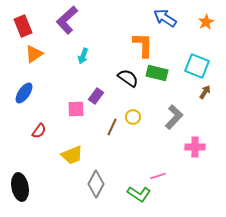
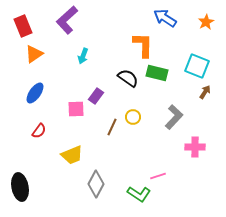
blue ellipse: moved 11 px right
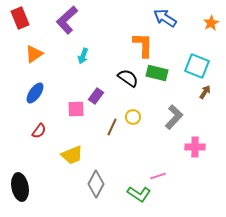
orange star: moved 5 px right, 1 px down
red rectangle: moved 3 px left, 8 px up
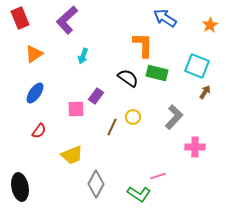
orange star: moved 1 px left, 2 px down
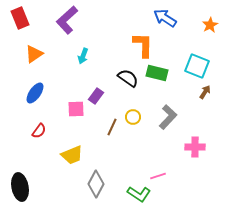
gray L-shape: moved 6 px left
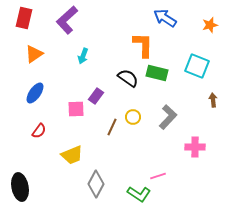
red rectangle: moved 4 px right; rotated 35 degrees clockwise
orange star: rotated 14 degrees clockwise
brown arrow: moved 8 px right, 8 px down; rotated 40 degrees counterclockwise
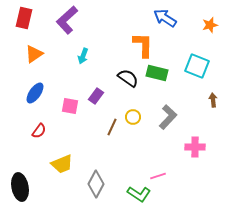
pink square: moved 6 px left, 3 px up; rotated 12 degrees clockwise
yellow trapezoid: moved 10 px left, 9 px down
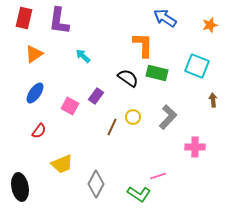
purple L-shape: moved 8 px left, 1 px down; rotated 40 degrees counterclockwise
cyan arrow: rotated 112 degrees clockwise
pink square: rotated 18 degrees clockwise
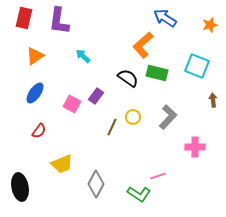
orange L-shape: rotated 132 degrees counterclockwise
orange triangle: moved 1 px right, 2 px down
pink square: moved 2 px right, 2 px up
